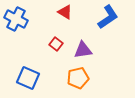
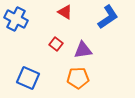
orange pentagon: rotated 10 degrees clockwise
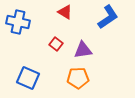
blue cross: moved 2 px right, 3 px down; rotated 15 degrees counterclockwise
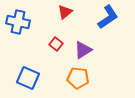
red triangle: rotated 49 degrees clockwise
purple triangle: rotated 24 degrees counterclockwise
orange pentagon: rotated 10 degrees clockwise
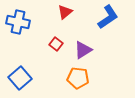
blue square: moved 8 px left; rotated 25 degrees clockwise
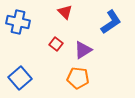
red triangle: rotated 35 degrees counterclockwise
blue L-shape: moved 3 px right, 5 px down
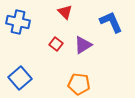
blue L-shape: rotated 80 degrees counterclockwise
purple triangle: moved 5 px up
orange pentagon: moved 1 px right, 6 px down
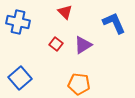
blue L-shape: moved 3 px right, 1 px down
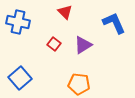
red square: moved 2 px left
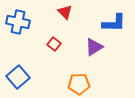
blue L-shape: rotated 115 degrees clockwise
purple triangle: moved 11 px right, 2 px down
blue square: moved 2 px left, 1 px up
orange pentagon: rotated 10 degrees counterclockwise
